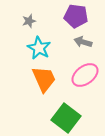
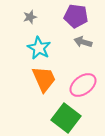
gray star: moved 1 px right, 4 px up
pink ellipse: moved 2 px left, 10 px down
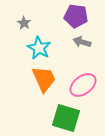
gray star: moved 6 px left, 6 px down; rotated 24 degrees counterclockwise
gray arrow: moved 1 px left
green square: rotated 20 degrees counterclockwise
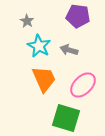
purple pentagon: moved 2 px right
gray star: moved 3 px right, 2 px up
gray arrow: moved 13 px left, 8 px down
cyan star: moved 2 px up
pink ellipse: rotated 8 degrees counterclockwise
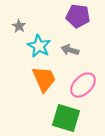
gray star: moved 8 px left, 5 px down
gray arrow: moved 1 px right
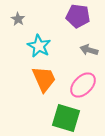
gray star: moved 1 px left, 7 px up
gray arrow: moved 19 px right
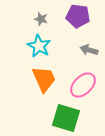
gray star: moved 23 px right; rotated 16 degrees counterclockwise
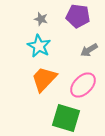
gray arrow: rotated 48 degrees counterclockwise
orange trapezoid: rotated 112 degrees counterclockwise
